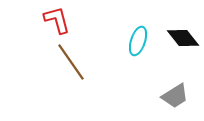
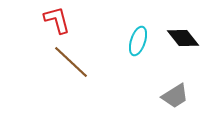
brown line: rotated 12 degrees counterclockwise
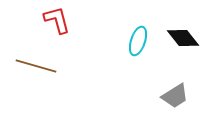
brown line: moved 35 px left, 4 px down; rotated 27 degrees counterclockwise
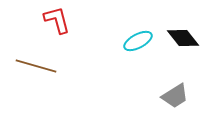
cyan ellipse: rotated 44 degrees clockwise
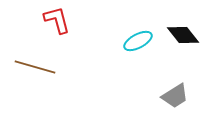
black diamond: moved 3 px up
brown line: moved 1 px left, 1 px down
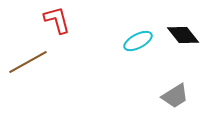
brown line: moved 7 px left, 5 px up; rotated 45 degrees counterclockwise
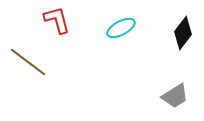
black diamond: moved 2 px up; rotated 76 degrees clockwise
cyan ellipse: moved 17 px left, 13 px up
brown line: rotated 66 degrees clockwise
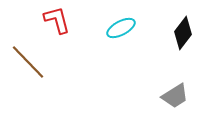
brown line: rotated 9 degrees clockwise
